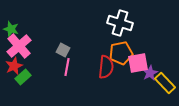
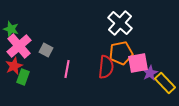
white cross: rotated 25 degrees clockwise
gray square: moved 17 px left
pink line: moved 2 px down
green rectangle: rotated 28 degrees counterclockwise
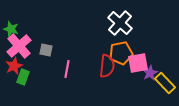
gray square: rotated 16 degrees counterclockwise
red semicircle: moved 1 px right, 1 px up
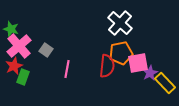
gray square: rotated 24 degrees clockwise
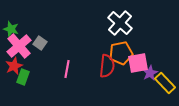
gray square: moved 6 px left, 7 px up
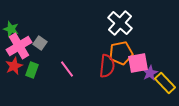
pink cross: rotated 10 degrees clockwise
pink line: rotated 48 degrees counterclockwise
green rectangle: moved 9 px right, 7 px up
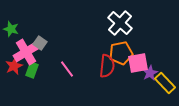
pink cross: moved 7 px right, 6 px down
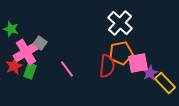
green rectangle: moved 2 px left, 1 px down
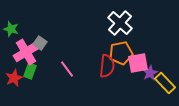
red star: moved 12 px down
